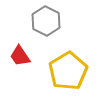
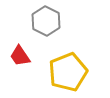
yellow pentagon: moved 1 px down; rotated 9 degrees clockwise
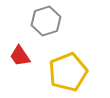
gray hexagon: rotated 16 degrees clockwise
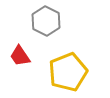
gray hexagon: rotated 16 degrees counterclockwise
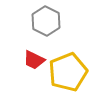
red trapezoid: moved 14 px right, 4 px down; rotated 30 degrees counterclockwise
